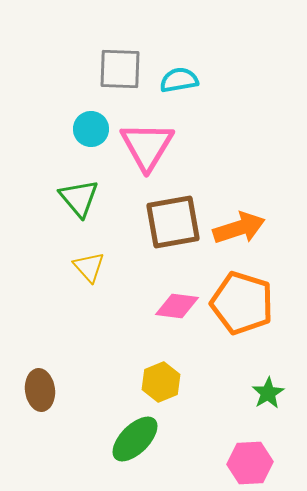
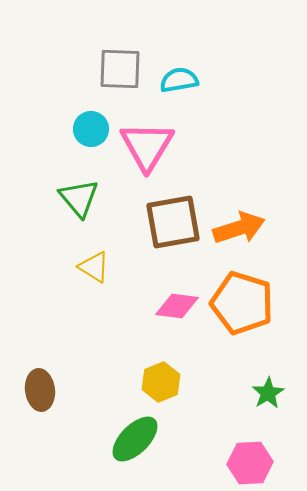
yellow triangle: moved 5 px right; rotated 16 degrees counterclockwise
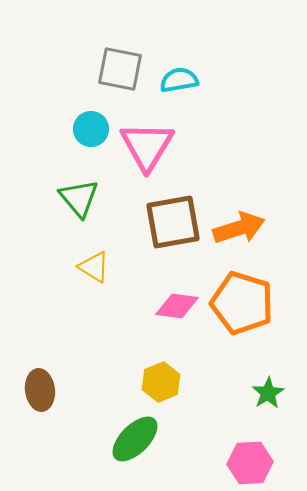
gray square: rotated 9 degrees clockwise
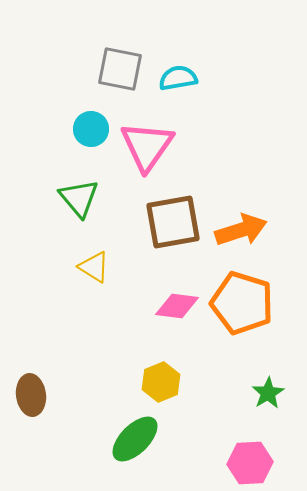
cyan semicircle: moved 1 px left, 2 px up
pink triangle: rotated 4 degrees clockwise
orange arrow: moved 2 px right, 2 px down
brown ellipse: moved 9 px left, 5 px down
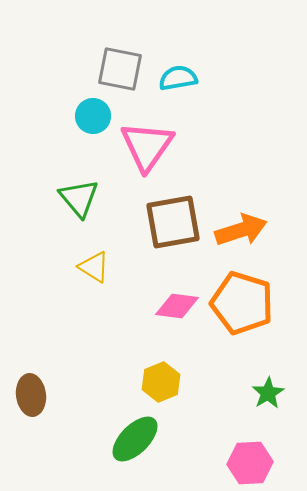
cyan circle: moved 2 px right, 13 px up
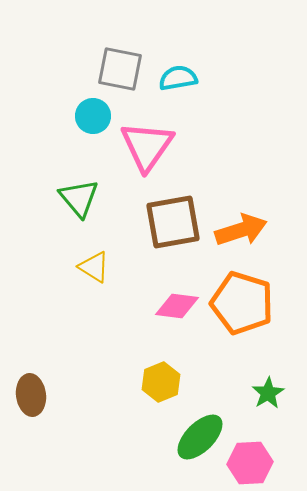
green ellipse: moved 65 px right, 2 px up
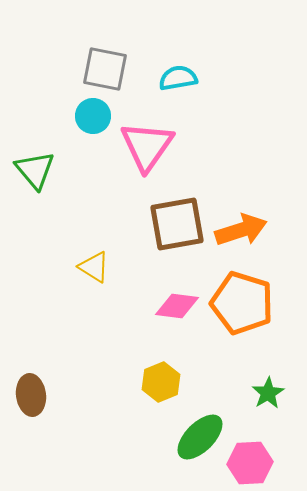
gray square: moved 15 px left
green triangle: moved 44 px left, 28 px up
brown square: moved 4 px right, 2 px down
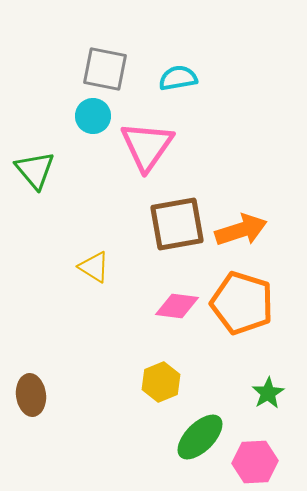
pink hexagon: moved 5 px right, 1 px up
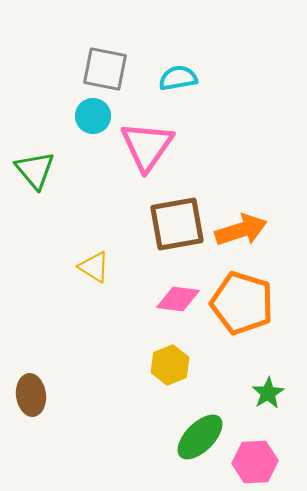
pink diamond: moved 1 px right, 7 px up
yellow hexagon: moved 9 px right, 17 px up
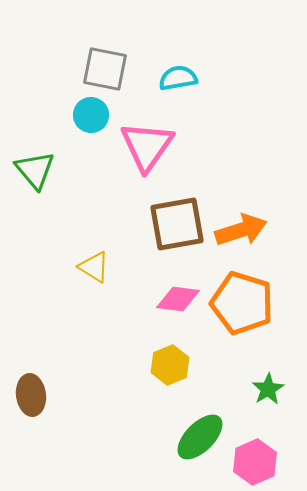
cyan circle: moved 2 px left, 1 px up
green star: moved 4 px up
pink hexagon: rotated 21 degrees counterclockwise
